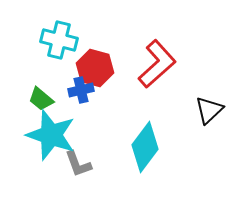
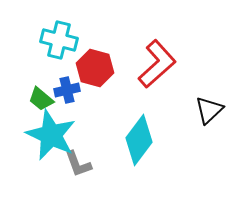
blue cross: moved 14 px left
cyan star: rotated 6 degrees clockwise
cyan diamond: moved 6 px left, 7 px up
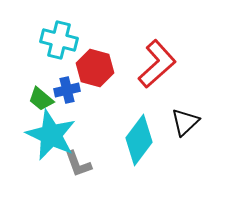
black triangle: moved 24 px left, 12 px down
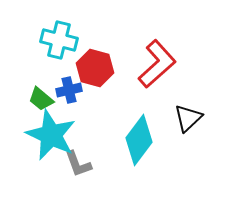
blue cross: moved 2 px right
black triangle: moved 3 px right, 4 px up
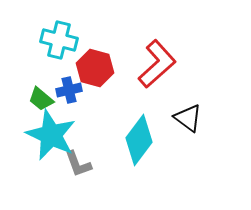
black triangle: rotated 40 degrees counterclockwise
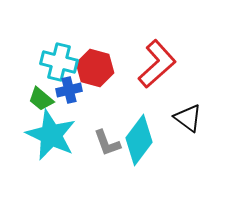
cyan cross: moved 22 px down
gray L-shape: moved 29 px right, 21 px up
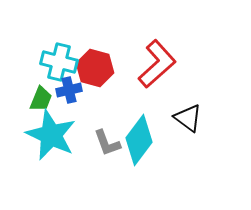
green trapezoid: rotated 108 degrees counterclockwise
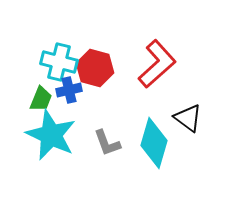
cyan diamond: moved 15 px right, 3 px down; rotated 21 degrees counterclockwise
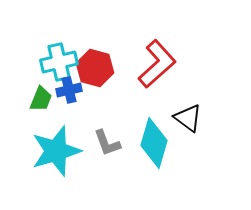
cyan cross: rotated 27 degrees counterclockwise
cyan star: moved 5 px right, 16 px down; rotated 30 degrees clockwise
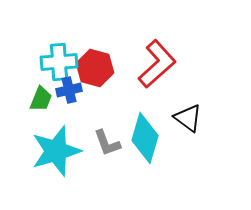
cyan cross: rotated 9 degrees clockwise
cyan diamond: moved 9 px left, 5 px up
